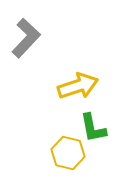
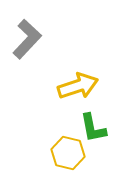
gray L-shape: moved 1 px right, 1 px down
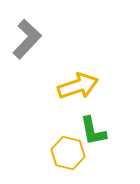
green L-shape: moved 3 px down
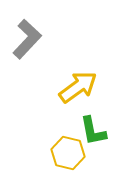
yellow arrow: moved 1 px down; rotated 18 degrees counterclockwise
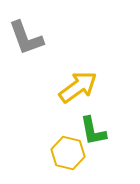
gray L-shape: moved 1 px left, 1 px up; rotated 117 degrees clockwise
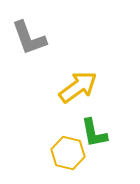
gray L-shape: moved 3 px right
green L-shape: moved 1 px right, 2 px down
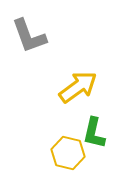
gray L-shape: moved 2 px up
green L-shape: rotated 24 degrees clockwise
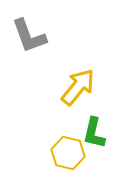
yellow arrow: rotated 15 degrees counterclockwise
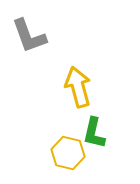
yellow arrow: rotated 54 degrees counterclockwise
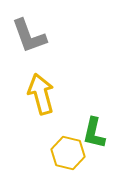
yellow arrow: moved 37 px left, 7 px down
